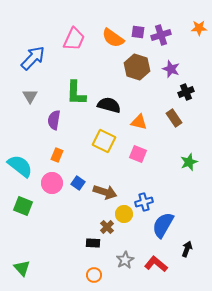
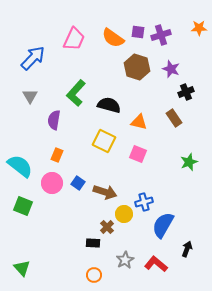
green L-shape: rotated 40 degrees clockwise
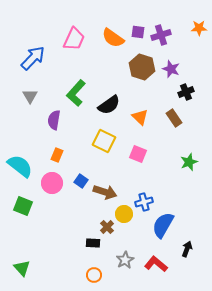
brown hexagon: moved 5 px right
black semicircle: rotated 130 degrees clockwise
orange triangle: moved 1 px right, 5 px up; rotated 30 degrees clockwise
blue square: moved 3 px right, 2 px up
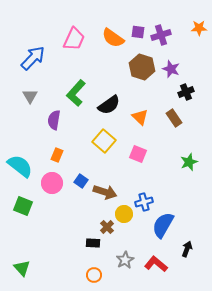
yellow square: rotated 15 degrees clockwise
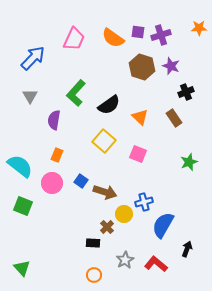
purple star: moved 3 px up
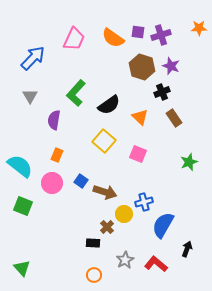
black cross: moved 24 px left
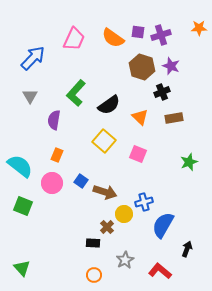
brown rectangle: rotated 66 degrees counterclockwise
red L-shape: moved 4 px right, 7 px down
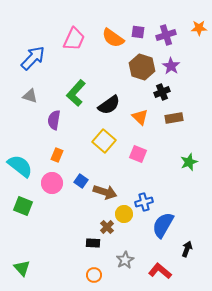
purple cross: moved 5 px right
purple star: rotated 12 degrees clockwise
gray triangle: rotated 42 degrees counterclockwise
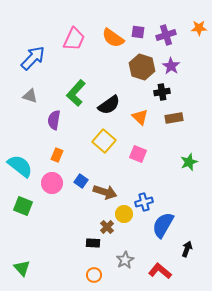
black cross: rotated 14 degrees clockwise
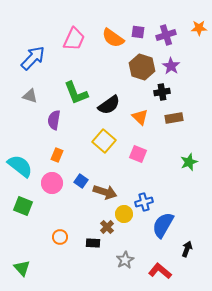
green L-shape: rotated 64 degrees counterclockwise
orange circle: moved 34 px left, 38 px up
